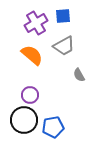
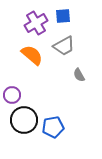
purple circle: moved 18 px left
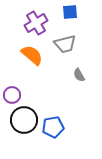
blue square: moved 7 px right, 4 px up
gray trapezoid: moved 1 px right, 2 px up; rotated 15 degrees clockwise
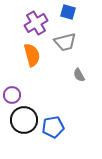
blue square: moved 2 px left; rotated 21 degrees clockwise
gray trapezoid: moved 2 px up
orange semicircle: rotated 35 degrees clockwise
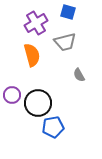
black circle: moved 14 px right, 17 px up
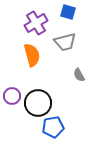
purple circle: moved 1 px down
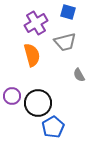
blue pentagon: rotated 20 degrees counterclockwise
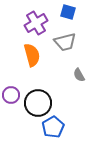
purple circle: moved 1 px left, 1 px up
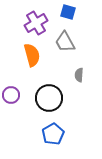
gray trapezoid: rotated 75 degrees clockwise
gray semicircle: rotated 32 degrees clockwise
black circle: moved 11 px right, 5 px up
blue pentagon: moved 7 px down
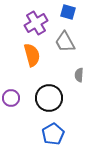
purple circle: moved 3 px down
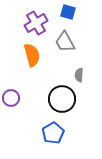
black circle: moved 13 px right, 1 px down
blue pentagon: moved 1 px up
